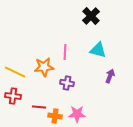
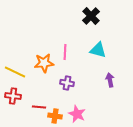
orange star: moved 4 px up
purple arrow: moved 4 px down; rotated 32 degrees counterclockwise
pink star: rotated 24 degrees clockwise
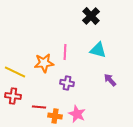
purple arrow: rotated 32 degrees counterclockwise
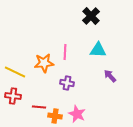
cyan triangle: rotated 12 degrees counterclockwise
purple arrow: moved 4 px up
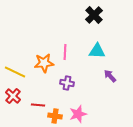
black cross: moved 3 px right, 1 px up
cyan triangle: moved 1 px left, 1 px down
red cross: rotated 35 degrees clockwise
red line: moved 1 px left, 2 px up
pink star: moved 1 px right; rotated 30 degrees clockwise
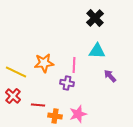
black cross: moved 1 px right, 3 px down
pink line: moved 9 px right, 13 px down
yellow line: moved 1 px right
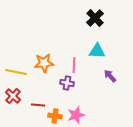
yellow line: rotated 15 degrees counterclockwise
pink star: moved 2 px left, 1 px down
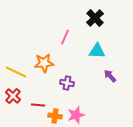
pink line: moved 9 px left, 28 px up; rotated 21 degrees clockwise
yellow line: rotated 15 degrees clockwise
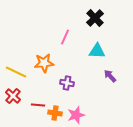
orange cross: moved 3 px up
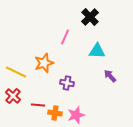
black cross: moved 5 px left, 1 px up
orange star: rotated 12 degrees counterclockwise
